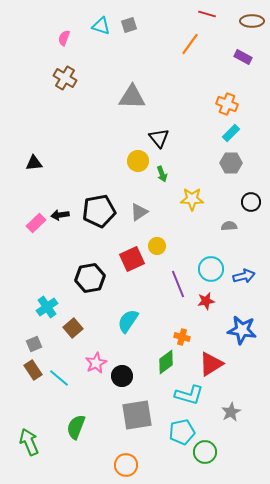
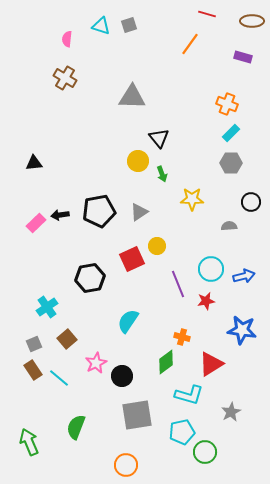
pink semicircle at (64, 38): moved 3 px right, 1 px down; rotated 14 degrees counterclockwise
purple rectangle at (243, 57): rotated 12 degrees counterclockwise
brown square at (73, 328): moved 6 px left, 11 px down
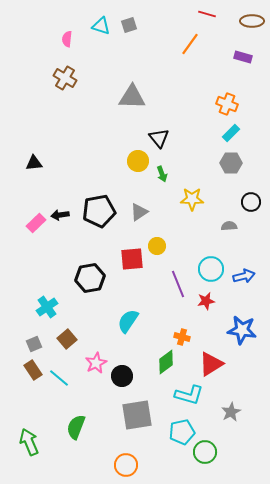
red square at (132, 259): rotated 20 degrees clockwise
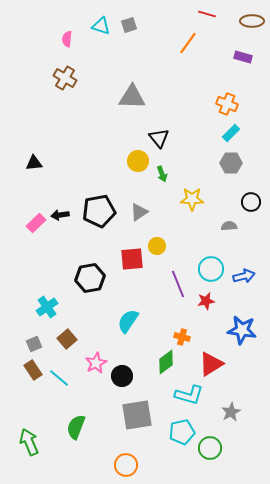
orange line at (190, 44): moved 2 px left, 1 px up
green circle at (205, 452): moved 5 px right, 4 px up
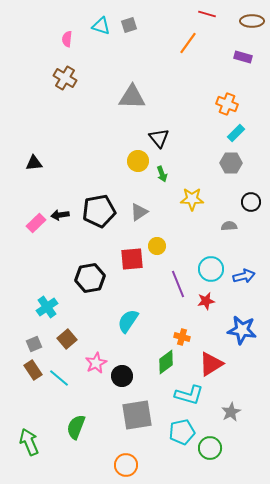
cyan rectangle at (231, 133): moved 5 px right
